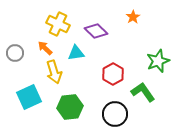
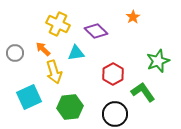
orange arrow: moved 2 px left, 1 px down
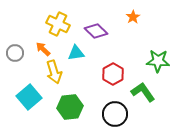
green star: rotated 25 degrees clockwise
cyan square: rotated 15 degrees counterclockwise
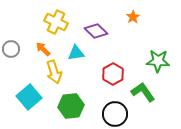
yellow cross: moved 2 px left, 2 px up
gray circle: moved 4 px left, 4 px up
green hexagon: moved 1 px right, 1 px up
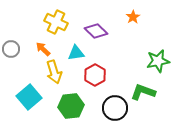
green star: rotated 15 degrees counterclockwise
red hexagon: moved 18 px left, 1 px down
green L-shape: rotated 35 degrees counterclockwise
black circle: moved 6 px up
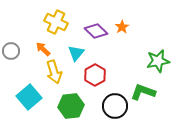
orange star: moved 11 px left, 10 px down
gray circle: moved 2 px down
cyan triangle: rotated 42 degrees counterclockwise
black circle: moved 2 px up
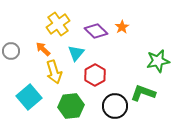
yellow cross: moved 2 px right, 2 px down; rotated 30 degrees clockwise
green L-shape: moved 1 px down
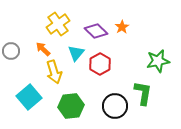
red hexagon: moved 5 px right, 11 px up
green L-shape: rotated 80 degrees clockwise
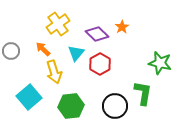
purple diamond: moved 1 px right, 3 px down
green star: moved 2 px right, 2 px down; rotated 25 degrees clockwise
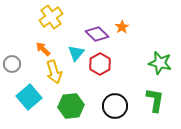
yellow cross: moved 7 px left, 7 px up
gray circle: moved 1 px right, 13 px down
green L-shape: moved 12 px right, 7 px down
